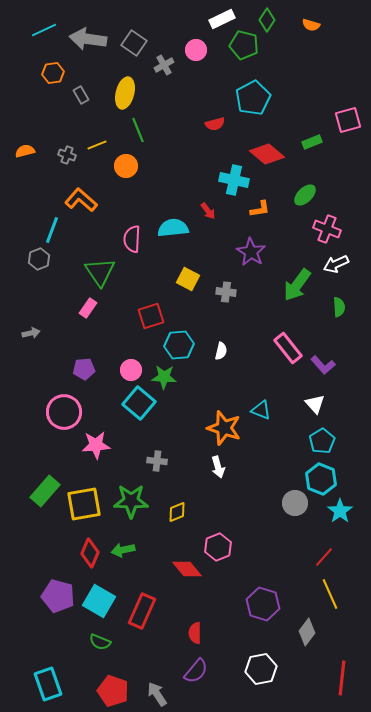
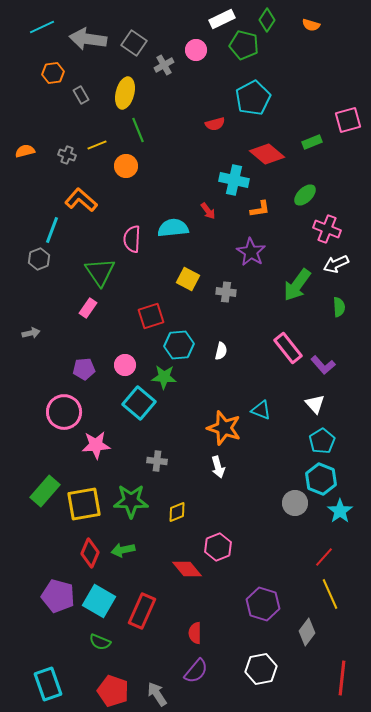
cyan line at (44, 30): moved 2 px left, 3 px up
pink circle at (131, 370): moved 6 px left, 5 px up
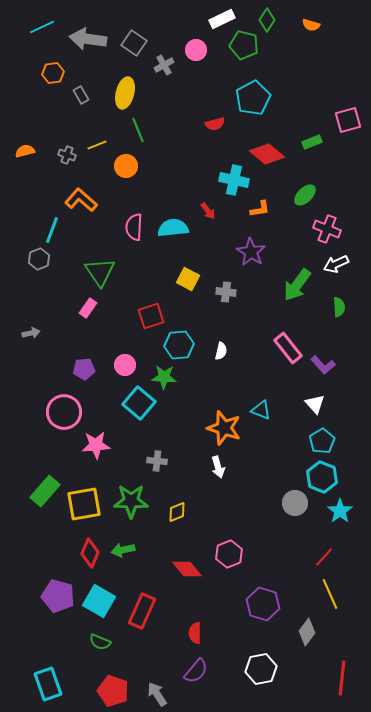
pink semicircle at (132, 239): moved 2 px right, 12 px up
cyan hexagon at (321, 479): moved 1 px right, 2 px up
pink hexagon at (218, 547): moved 11 px right, 7 px down
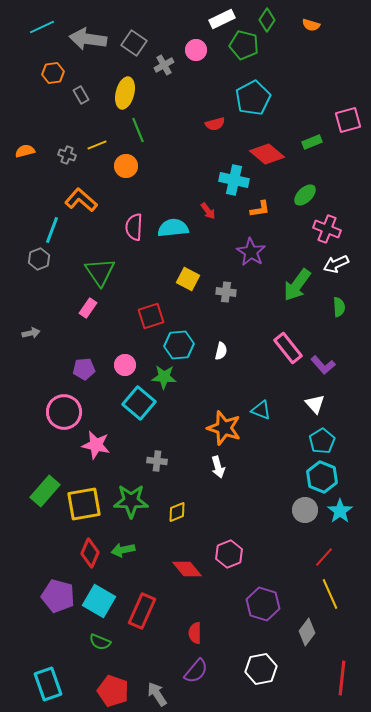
pink star at (96, 445): rotated 16 degrees clockwise
gray circle at (295, 503): moved 10 px right, 7 px down
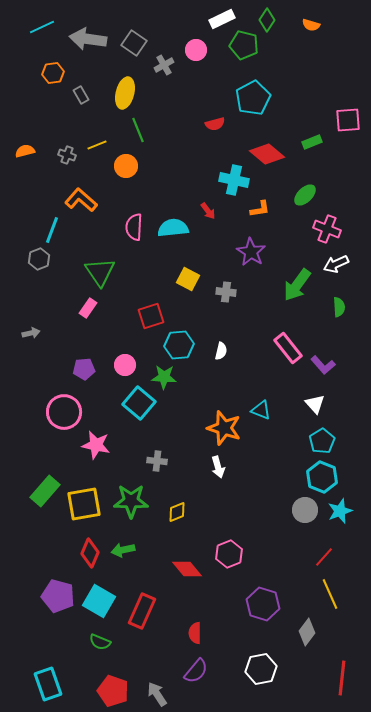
pink square at (348, 120): rotated 12 degrees clockwise
cyan star at (340, 511): rotated 15 degrees clockwise
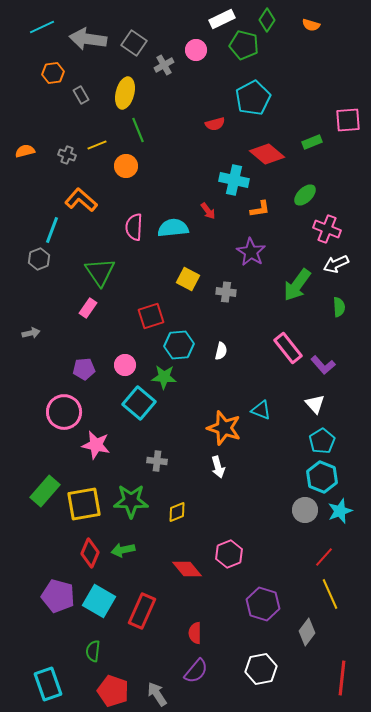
green semicircle at (100, 642): moved 7 px left, 9 px down; rotated 75 degrees clockwise
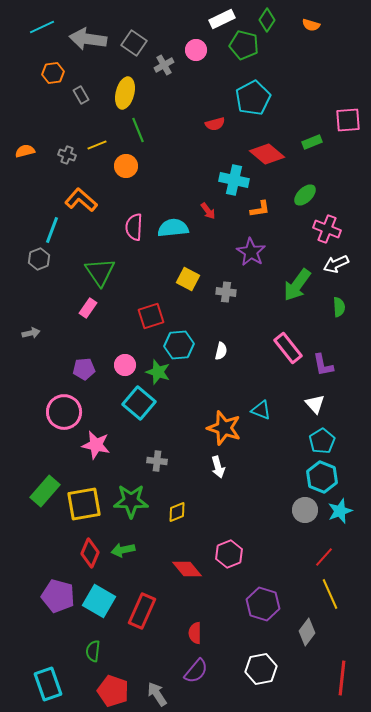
purple L-shape at (323, 365): rotated 30 degrees clockwise
green star at (164, 377): moved 6 px left, 5 px up; rotated 15 degrees clockwise
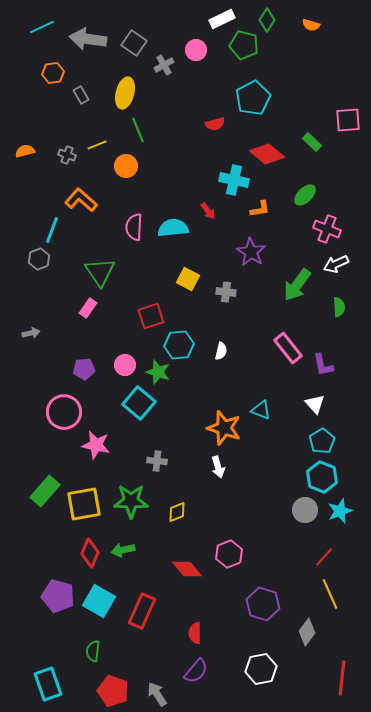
green rectangle at (312, 142): rotated 66 degrees clockwise
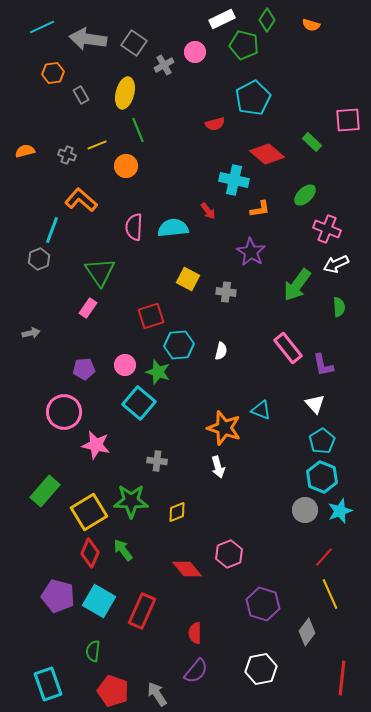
pink circle at (196, 50): moved 1 px left, 2 px down
yellow square at (84, 504): moved 5 px right, 8 px down; rotated 21 degrees counterclockwise
green arrow at (123, 550): rotated 65 degrees clockwise
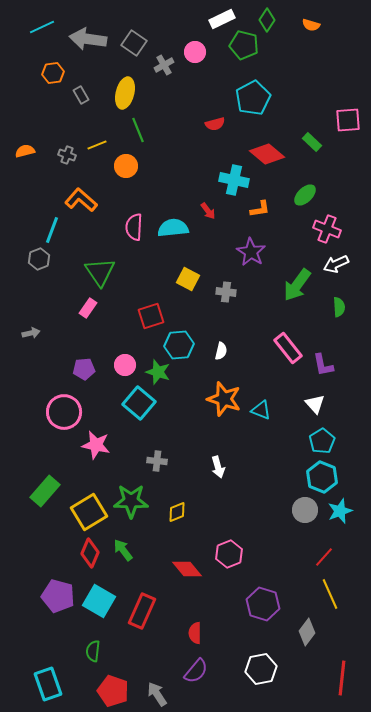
orange star at (224, 428): moved 29 px up
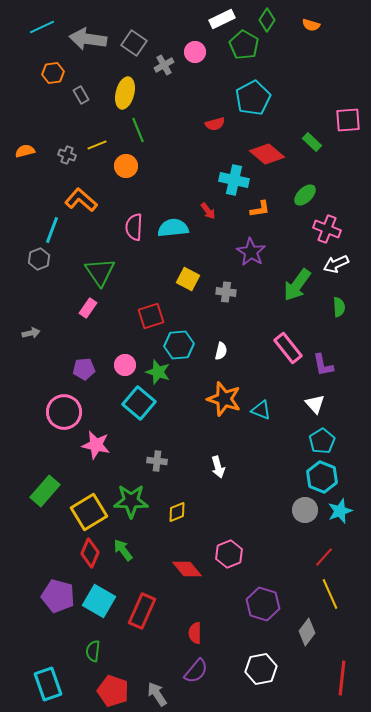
green pentagon at (244, 45): rotated 16 degrees clockwise
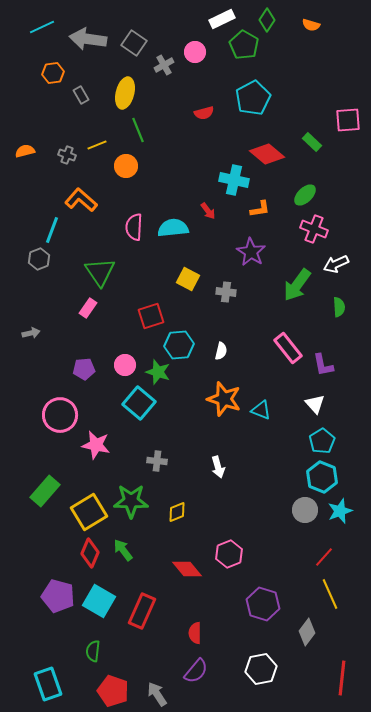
red semicircle at (215, 124): moved 11 px left, 11 px up
pink cross at (327, 229): moved 13 px left
pink circle at (64, 412): moved 4 px left, 3 px down
